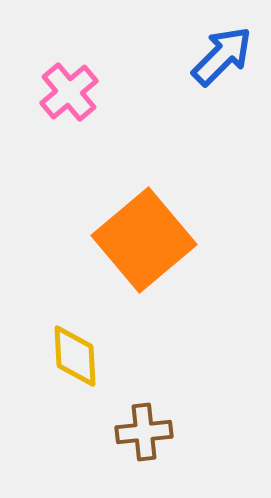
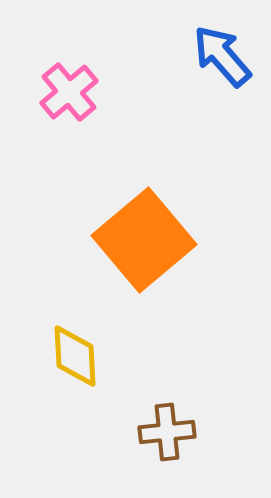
blue arrow: rotated 86 degrees counterclockwise
brown cross: moved 23 px right
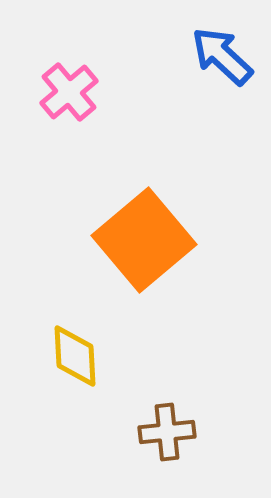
blue arrow: rotated 6 degrees counterclockwise
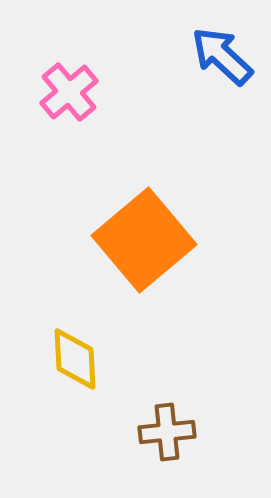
yellow diamond: moved 3 px down
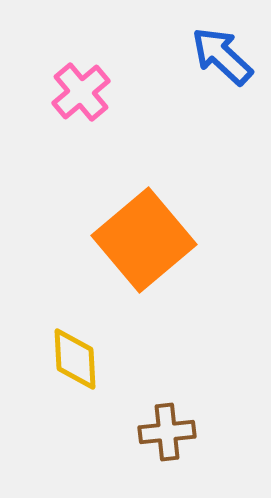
pink cross: moved 12 px right
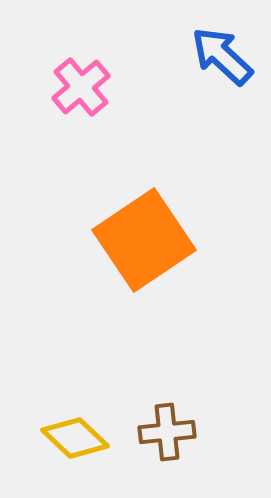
pink cross: moved 5 px up
orange square: rotated 6 degrees clockwise
yellow diamond: moved 79 px down; rotated 44 degrees counterclockwise
